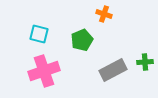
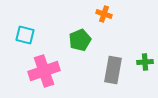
cyan square: moved 14 px left, 1 px down
green pentagon: moved 2 px left
gray rectangle: rotated 52 degrees counterclockwise
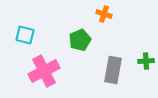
green cross: moved 1 px right, 1 px up
pink cross: rotated 8 degrees counterclockwise
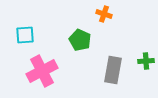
cyan square: rotated 18 degrees counterclockwise
green pentagon: rotated 25 degrees counterclockwise
pink cross: moved 2 px left
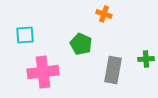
green pentagon: moved 1 px right, 4 px down
green cross: moved 2 px up
pink cross: moved 1 px right, 1 px down; rotated 20 degrees clockwise
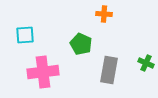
orange cross: rotated 14 degrees counterclockwise
green cross: moved 4 px down; rotated 28 degrees clockwise
gray rectangle: moved 4 px left
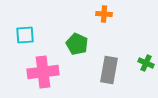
green pentagon: moved 4 px left
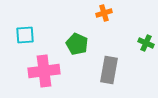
orange cross: moved 1 px up; rotated 21 degrees counterclockwise
green cross: moved 20 px up
pink cross: moved 1 px right, 1 px up
